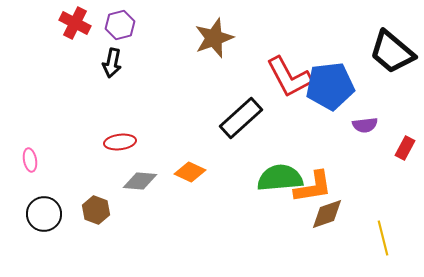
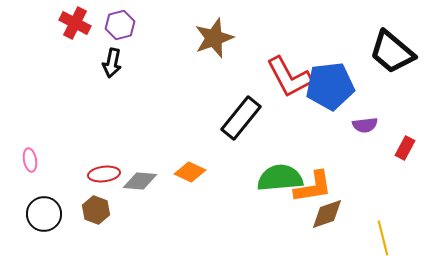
black rectangle: rotated 9 degrees counterclockwise
red ellipse: moved 16 px left, 32 px down
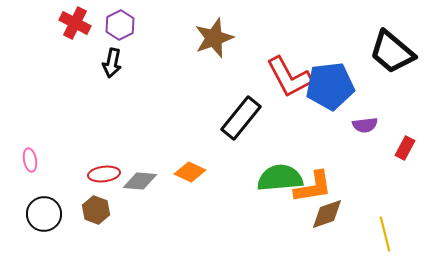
purple hexagon: rotated 12 degrees counterclockwise
yellow line: moved 2 px right, 4 px up
